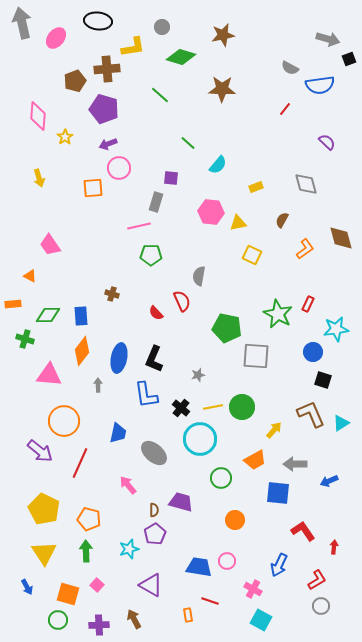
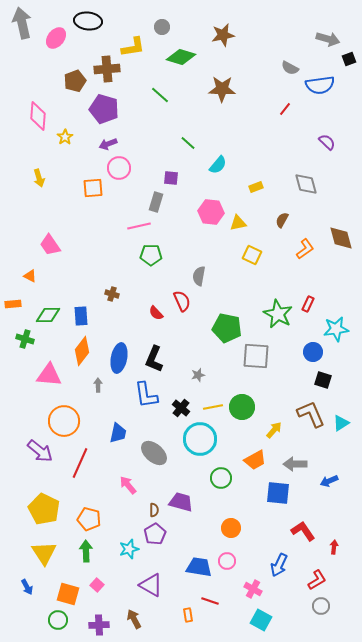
black ellipse at (98, 21): moved 10 px left
orange circle at (235, 520): moved 4 px left, 8 px down
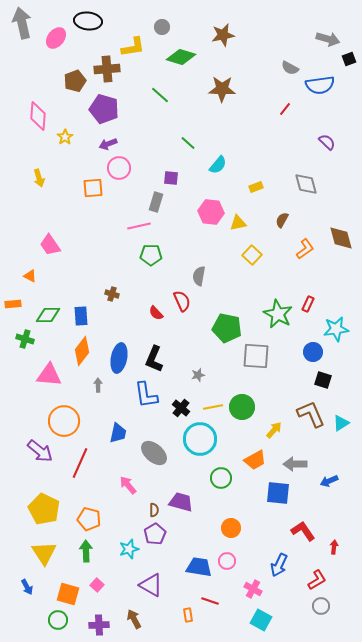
yellow square at (252, 255): rotated 18 degrees clockwise
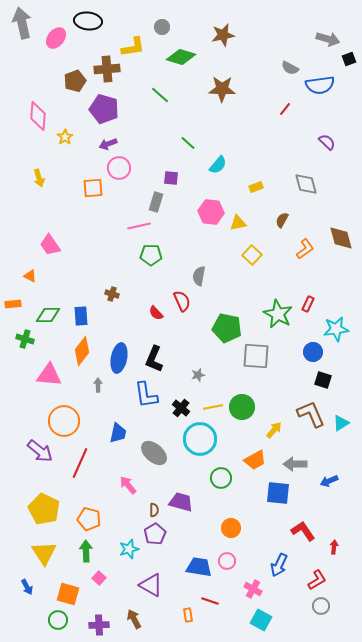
pink square at (97, 585): moved 2 px right, 7 px up
